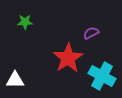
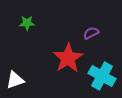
green star: moved 2 px right, 1 px down
white triangle: rotated 18 degrees counterclockwise
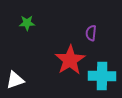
purple semicircle: rotated 56 degrees counterclockwise
red star: moved 2 px right, 2 px down
cyan cross: rotated 28 degrees counterclockwise
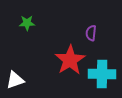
cyan cross: moved 2 px up
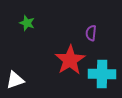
green star: rotated 21 degrees clockwise
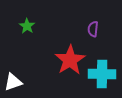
green star: moved 3 px down; rotated 14 degrees clockwise
purple semicircle: moved 2 px right, 4 px up
white triangle: moved 2 px left, 2 px down
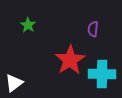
green star: moved 1 px right, 1 px up
white triangle: moved 1 px right, 1 px down; rotated 18 degrees counterclockwise
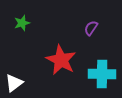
green star: moved 6 px left, 2 px up; rotated 21 degrees clockwise
purple semicircle: moved 2 px left, 1 px up; rotated 28 degrees clockwise
red star: moved 9 px left; rotated 12 degrees counterclockwise
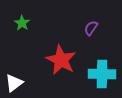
green star: rotated 21 degrees counterclockwise
